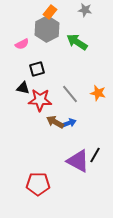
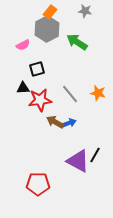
gray star: moved 1 px down
pink semicircle: moved 1 px right, 1 px down
black triangle: rotated 16 degrees counterclockwise
red star: rotated 10 degrees counterclockwise
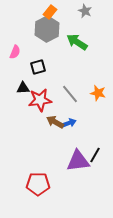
gray star: rotated 16 degrees clockwise
pink semicircle: moved 8 px left, 7 px down; rotated 40 degrees counterclockwise
black square: moved 1 px right, 2 px up
purple triangle: rotated 35 degrees counterclockwise
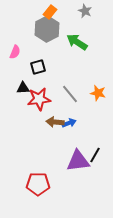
red star: moved 1 px left, 1 px up
brown arrow: rotated 24 degrees counterclockwise
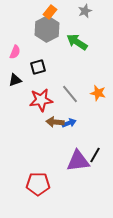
gray star: rotated 24 degrees clockwise
black triangle: moved 8 px left, 8 px up; rotated 16 degrees counterclockwise
red star: moved 2 px right, 1 px down
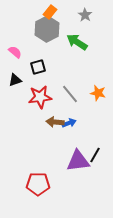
gray star: moved 4 px down; rotated 16 degrees counterclockwise
pink semicircle: rotated 72 degrees counterclockwise
red star: moved 1 px left, 3 px up
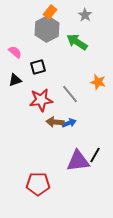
orange star: moved 11 px up
red star: moved 1 px right, 3 px down
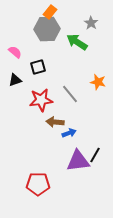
gray star: moved 6 px right, 8 px down
gray hexagon: rotated 25 degrees clockwise
blue arrow: moved 10 px down
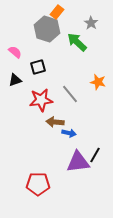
orange rectangle: moved 7 px right
gray hexagon: rotated 20 degrees clockwise
green arrow: rotated 10 degrees clockwise
blue arrow: rotated 32 degrees clockwise
purple triangle: moved 1 px down
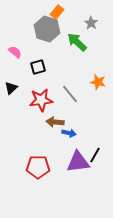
black triangle: moved 4 px left, 8 px down; rotated 24 degrees counterclockwise
red pentagon: moved 17 px up
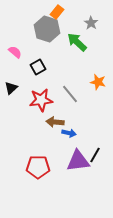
black square: rotated 14 degrees counterclockwise
purple triangle: moved 1 px up
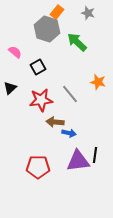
gray star: moved 3 px left, 10 px up; rotated 16 degrees counterclockwise
black triangle: moved 1 px left
black line: rotated 21 degrees counterclockwise
